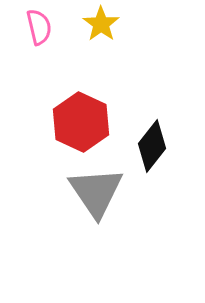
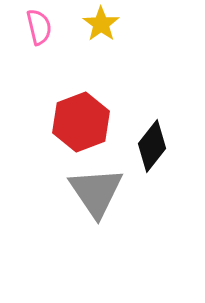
red hexagon: rotated 14 degrees clockwise
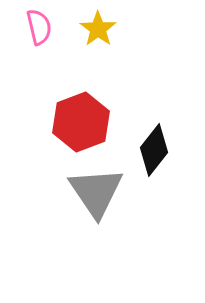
yellow star: moved 3 px left, 5 px down
black diamond: moved 2 px right, 4 px down
